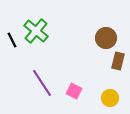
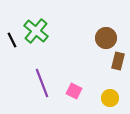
purple line: rotated 12 degrees clockwise
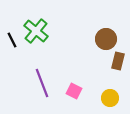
brown circle: moved 1 px down
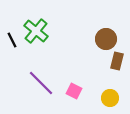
brown rectangle: moved 1 px left
purple line: moved 1 px left; rotated 24 degrees counterclockwise
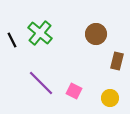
green cross: moved 4 px right, 2 px down
brown circle: moved 10 px left, 5 px up
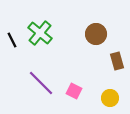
brown rectangle: rotated 30 degrees counterclockwise
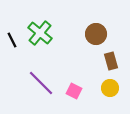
brown rectangle: moved 6 px left
yellow circle: moved 10 px up
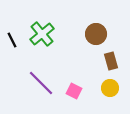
green cross: moved 2 px right, 1 px down; rotated 10 degrees clockwise
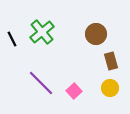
green cross: moved 2 px up
black line: moved 1 px up
pink square: rotated 21 degrees clockwise
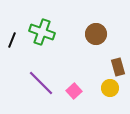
green cross: rotated 30 degrees counterclockwise
black line: moved 1 px down; rotated 49 degrees clockwise
brown rectangle: moved 7 px right, 6 px down
